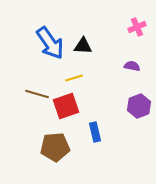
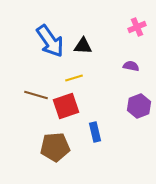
blue arrow: moved 2 px up
purple semicircle: moved 1 px left
brown line: moved 1 px left, 1 px down
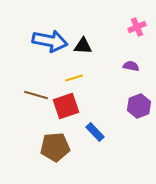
blue arrow: rotated 44 degrees counterclockwise
blue rectangle: rotated 30 degrees counterclockwise
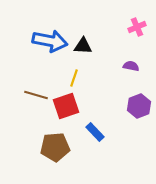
yellow line: rotated 54 degrees counterclockwise
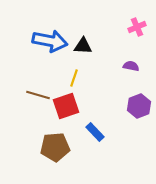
brown line: moved 2 px right
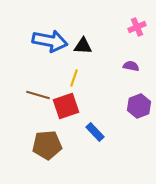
brown pentagon: moved 8 px left, 2 px up
